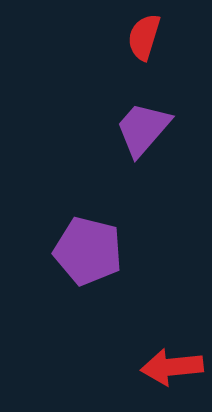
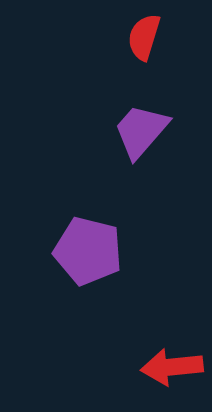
purple trapezoid: moved 2 px left, 2 px down
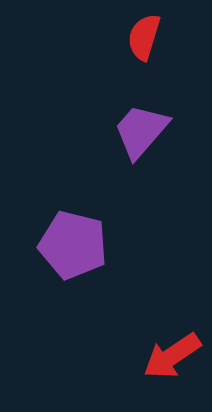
purple pentagon: moved 15 px left, 6 px up
red arrow: moved 11 px up; rotated 28 degrees counterclockwise
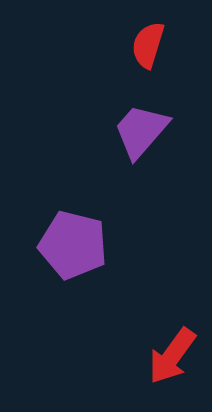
red semicircle: moved 4 px right, 8 px down
red arrow: rotated 20 degrees counterclockwise
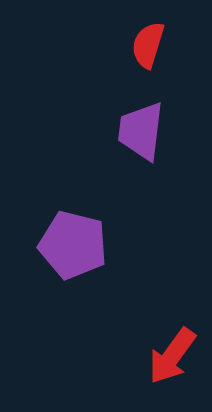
purple trapezoid: rotated 34 degrees counterclockwise
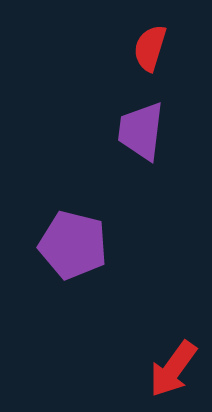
red semicircle: moved 2 px right, 3 px down
red arrow: moved 1 px right, 13 px down
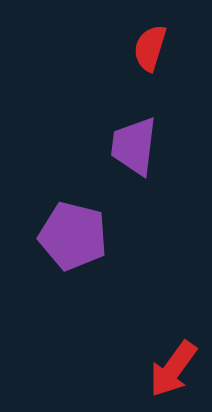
purple trapezoid: moved 7 px left, 15 px down
purple pentagon: moved 9 px up
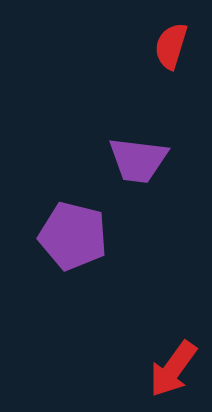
red semicircle: moved 21 px right, 2 px up
purple trapezoid: moved 4 px right, 14 px down; rotated 90 degrees counterclockwise
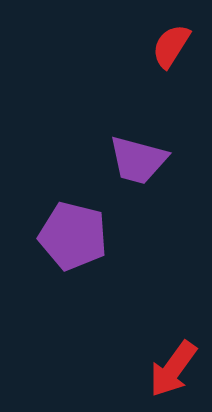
red semicircle: rotated 15 degrees clockwise
purple trapezoid: rotated 8 degrees clockwise
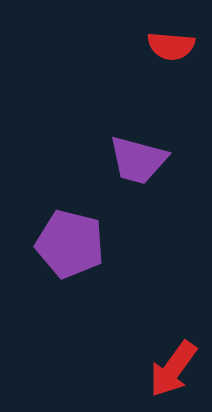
red semicircle: rotated 117 degrees counterclockwise
purple pentagon: moved 3 px left, 8 px down
